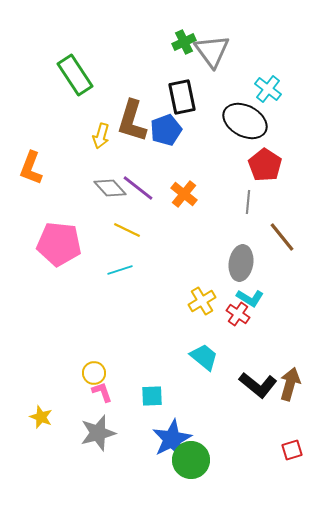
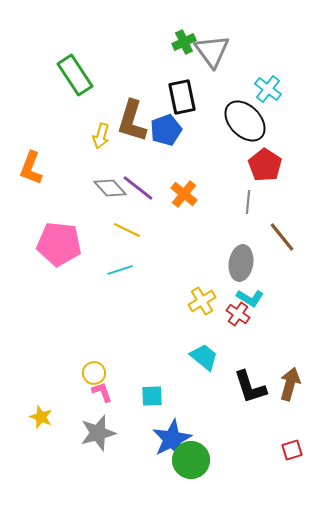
black ellipse: rotated 18 degrees clockwise
black L-shape: moved 8 px left, 2 px down; rotated 33 degrees clockwise
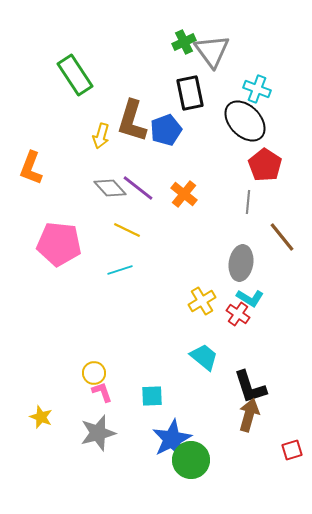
cyan cross: moved 11 px left; rotated 16 degrees counterclockwise
black rectangle: moved 8 px right, 4 px up
brown arrow: moved 41 px left, 31 px down
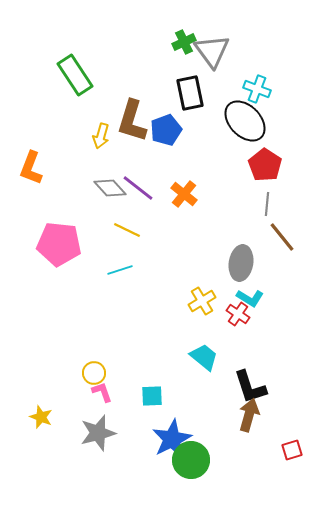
gray line: moved 19 px right, 2 px down
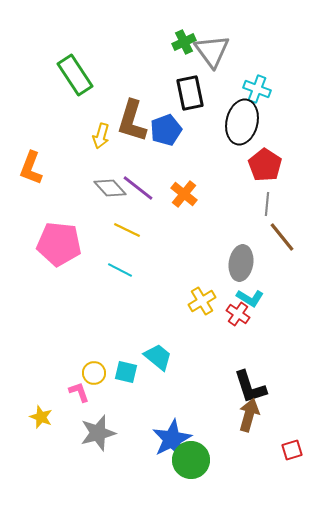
black ellipse: moved 3 px left, 1 px down; rotated 57 degrees clockwise
cyan line: rotated 45 degrees clockwise
cyan trapezoid: moved 46 px left
pink L-shape: moved 23 px left
cyan square: moved 26 px left, 24 px up; rotated 15 degrees clockwise
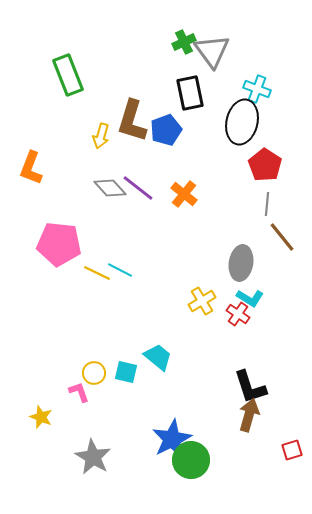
green rectangle: moved 7 px left; rotated 12 degrees clockwise
yellow line: moved 30 px left, 43 px down
gray star: moved 5 px left, 24 px down; rotated 27 degrees counterclockwise
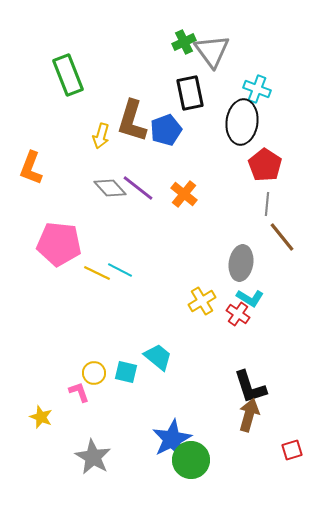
black ellipse: rotated 6 degrees counterclockwise
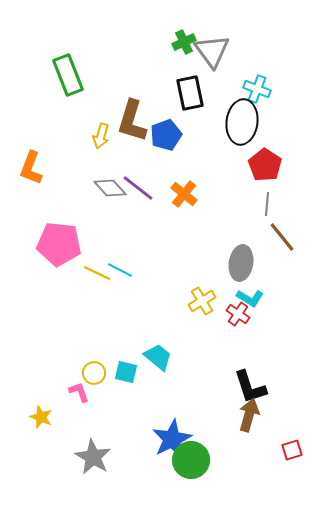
blue pentagon: moved 5 px down
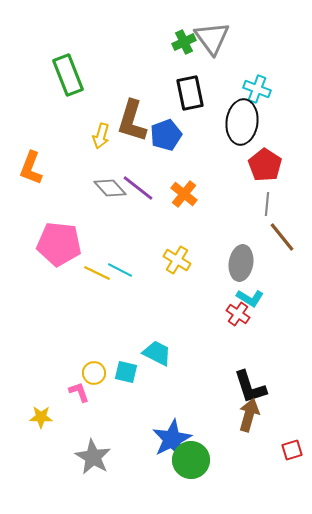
gray triangle: moved 13 px up
yellow cross: moved 25 px left, 41 px up; rotated 28 degrees counterclockwise
cyan trapezoid: moved 1 px left, 4 px up; rotated 12 degrees counterclockwise
yellow star: rotated 20 degrees counterclockwise
